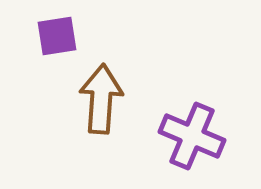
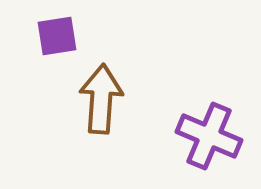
purple cross: moved 17 px right
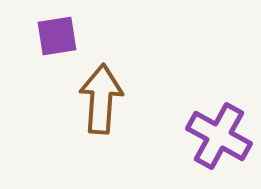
purple cross: moved 10 px right; rotated 6 degrees clockwise
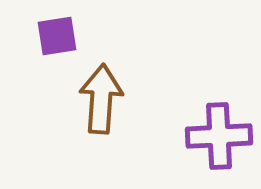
purple cross: rotated 32 degrees counterclockwise
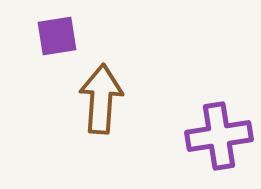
purple cross: rotated 6 degrees counterclockwise
